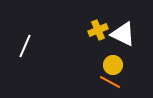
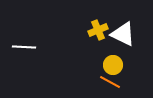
white line: moved 1 px left, 1 px down; rotated 70 degrees clockwise
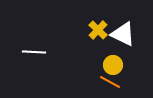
yellow cross: rotated 24 degrees counterclockwise
white line: moved 10 px right, 5 px down
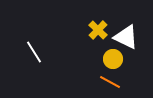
white triangle: moved 3 px right, 3 px down
white line: rotated 55 degrees clockwise
yellow circle: moved 6 px up
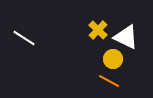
white line: moved 10 px left, 14 px up; rotated 25 degrees counterclockwise
orange line: moved 1 px left, 1 px up
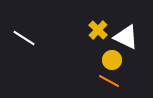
yellow circle: moved 1 px left, 1 px down
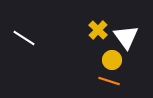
white triangle: rotated 28 degrees clockwise
orange line: rotated 10 degrees counterclockwise
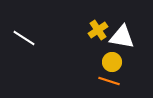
yellow cross: rotated 12 degrees clockwise
white triangle: moved 4 px left; rotated 44 degrees counterclockwise
yellow circle: moved 2 px down
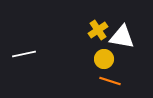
white line: moved 16 px down; rotated 45 degrees counterclockwise
yellow circle: moved 8 px left, 3 px up
orange line: moved 1 px right
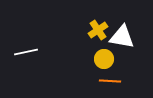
white line: moved 2 px right, 2 px up
orange line: rotated 15 degrees counterclockwise
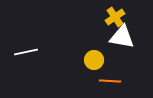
yellow cross: moved 17 px right, 13 px up
yellow circle: moved 10 px left, 1 px down
